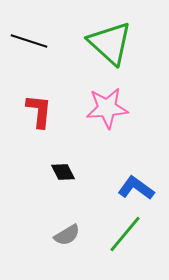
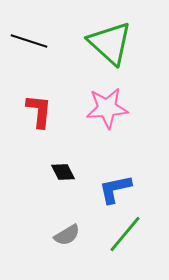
blue L-shape: moved 21 px left, 1 px down; rotated 48 degrees counterclockwise
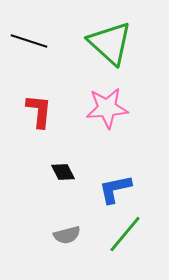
gray semicircle: rotated 16 degrees clockwise
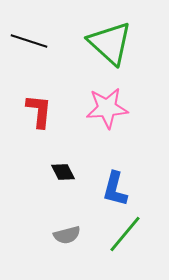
blue L-shape: rotated 63 degrees counterclockwise
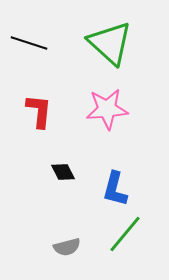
black line: moved 2 px down
pink star: moved 1 px down
gray semicircle: moved 12 px down
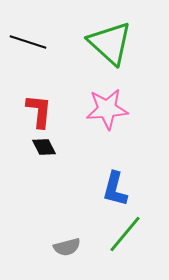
black line: moved 1 px left, 1 px up
black diamond: moved 19 px left, 25 px up
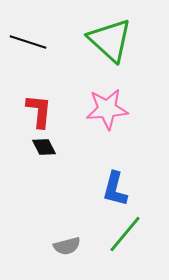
green triangle: moved 3 px up
gray semicircle: moved 1 px up
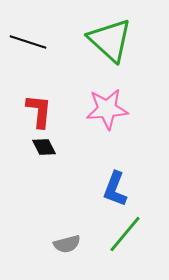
blue L-shape: rotated 6 degrees clockwise
gray semicircle: moved 2 px up
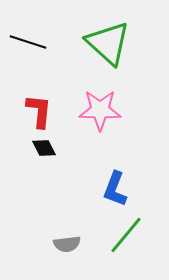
green triangle: moved 2 px left, 3 px down
pink star: moved 7 px left, 1 px down; rotated 6 degrees clockwise
black diamond: moved 1 px down
green line: moved 1 px right, 1 px down
gray semicircle: rotated 8 degrees clockwise
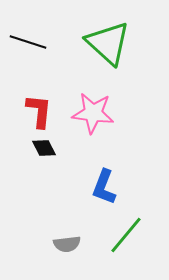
pink star: moved 7 px left, 3 px down; rotated 6 degrees clockwise
blue L-shape: moved 11 px left, 2 px up
